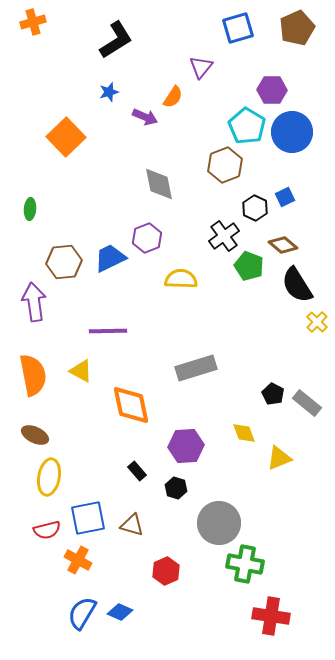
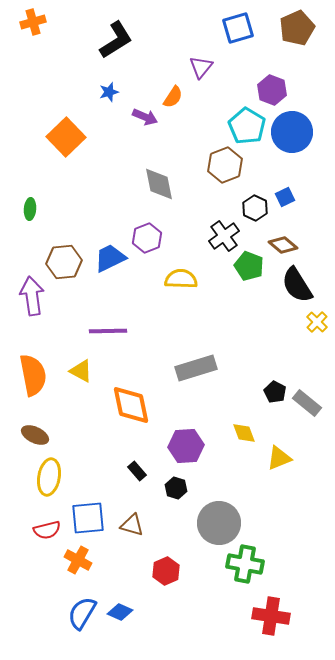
purple hexagon at (272, 90): rotated 20 degrees clockwise
purple arrow at (34, 302): moved 2 px left, 6 px up
black pentagon at (273, 394): moved 2 px right, 2 px up
blue square at (88, 518): rotated 6 degrees clockwise
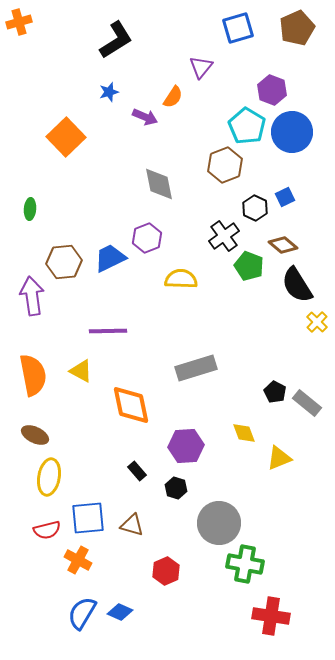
orange cross at (33, 22): moved 14 px left
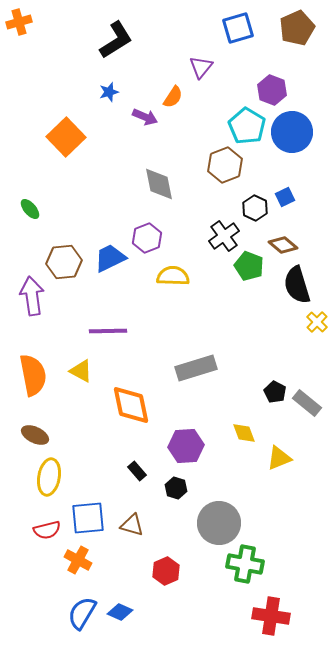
green ellipse at (30, 209): rotated 45 degrees counterclockwise
yellow semicircle at (181, 279): moved 8 px left, 3 px up
black semicircle at (297, 285): rotated 15 degrees clockwise
